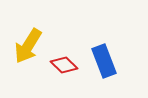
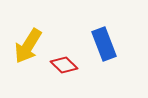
blue rectangle: moved 17 px up
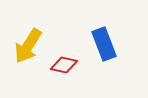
red diamond: rotated 32 degrees counterclockwise
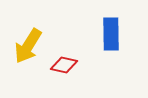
blue rectangle: moved 7 px right, 10 px up; rotated 20 degrees clockwise
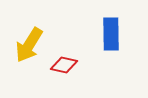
yellow arrow: moved 1 px right, 1 px up
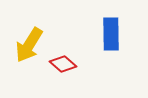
red diamond: moved 1 px left, 1 px up; rotated 28 degrees clockwise
